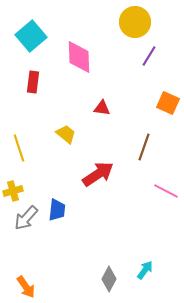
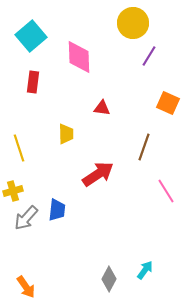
yellow circle: moved 2 px left, 1 px down
yellow trapezoid: rotated 50 degrees clockwise
pink line: rotated 30 degrees clockwise
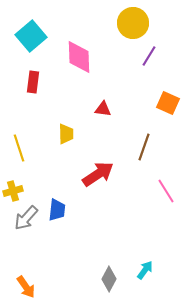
red triangle: moved 1 px right, 1 px down
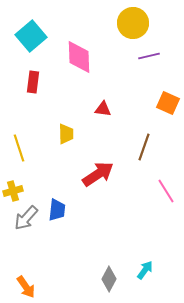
purple line: rotated 45 degrees clockwise
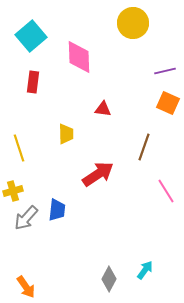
purple line: moved 16 px right, 15 px down
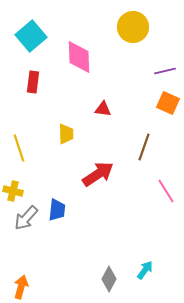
yellow circle: moved 4 px down
yellow cross: rotated 30 degrees clockwise
orange arrow: moved 5 px left; rotated 130 degrees counterclockwise
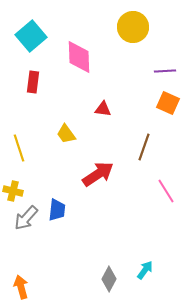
purple line: rotated 10 degrees clockwise
yellow trapezoid: rotated 145 degrees clockwise
orange arrow: rotated 30 degrees counterclockwise
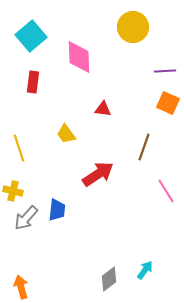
gray diamond: rotated 25 degrees clockwise
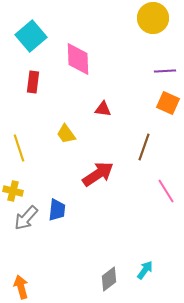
yellow circle: moved 20 px right, 9 px up
pink diamond: moved 1 px left, 2 px down
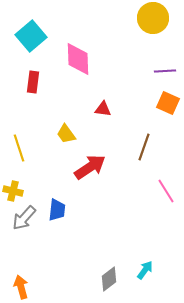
red arrow: moved 8 px left, 7 px up
gray arrow: moved 2 px left
